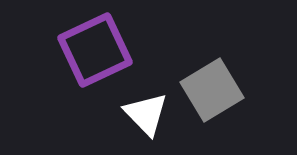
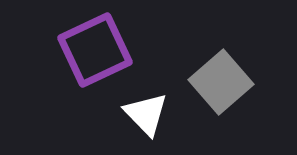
gray square: moved 9 px right, 8 px up; rotated 10 degrees counterclockwise
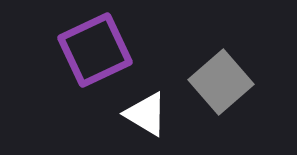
white triangle: rotated 15 degrees counterclockwise
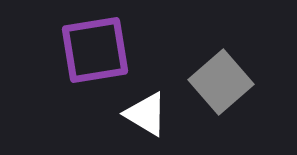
purple square: rotated 16 degrees clockwise
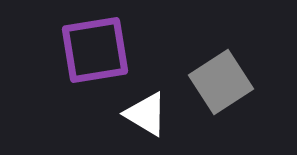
gray square: rotated 8 degrees clockwise
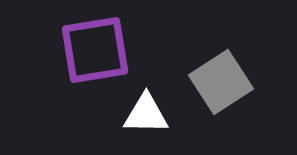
white triangle: rotated 30 degrees counterclockwise
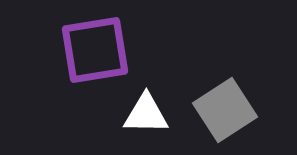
gray square: moved 4 px right, 28 px down
